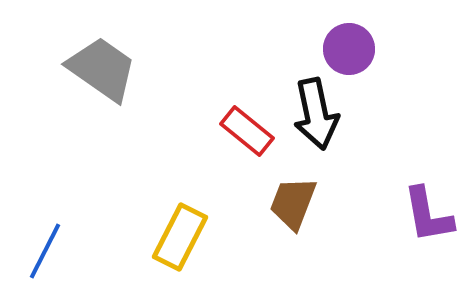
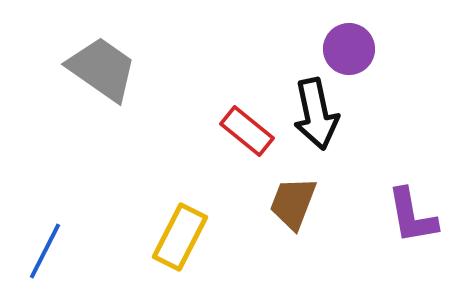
purple L-shape: moved 16 px left, 1 px down
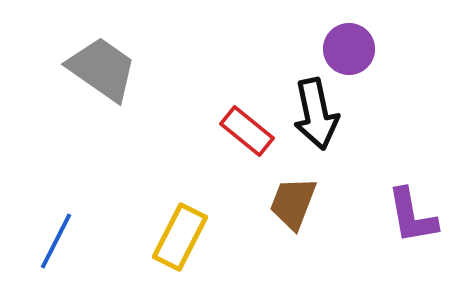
blue line: moved 11 px right, 10 px up
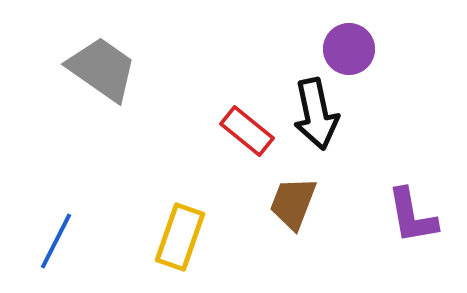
yellow rectangle: rotated 8 degrees counterclockwise
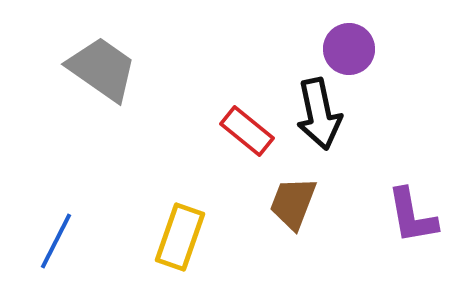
black arrow: moved 3 px right
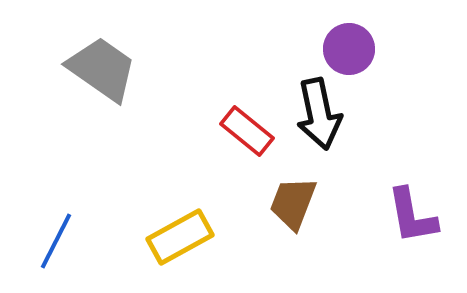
yellow rectangle: rotated 42 degrees clockwise
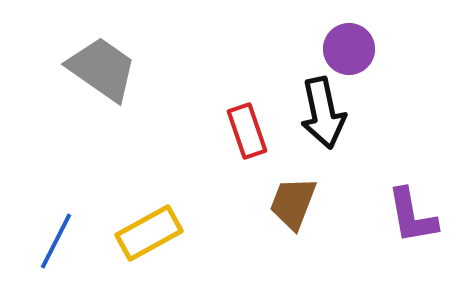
black arrow: moved 4 px right, 1 px up
red rectangle: rotated 32 degrees clockwise
yellow rectangle: moved 31 px left, 4 px up
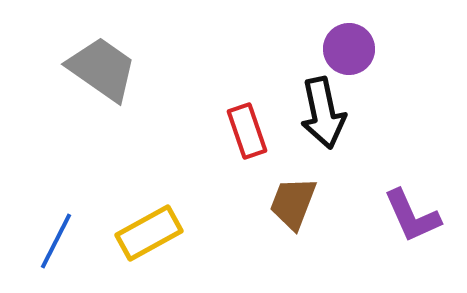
purple L-shape: rotated 14 degrees counterclockwise
